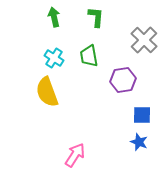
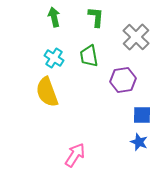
gray cross: moved 8 px left, 3 px up
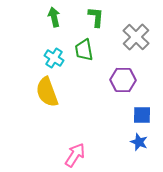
green trapezoid: moved 5 px left, 6 px up
purple hexagon: rotated 10 degrees clockwise
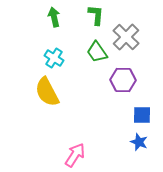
green L-shape: moved 2 px up
gray cross: moved 10 px left
green trapezoid: moved 13 px right, 2 px down; rotated 25 degrees counterclockwise
yellow semicircle: rotated 8 degrees counterclockwise
